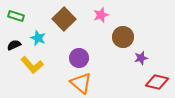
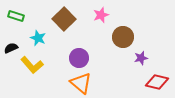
black semicircle: moved 3 px left, 3 px down
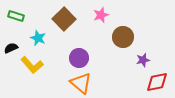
purple star: moved 2 px right, 2 px down
red diamond: rotated 25 degrees counterclockwise
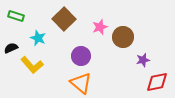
pink star: moved 1 px left, 12 px down
purple circle: moved 2 px right, 2 px up
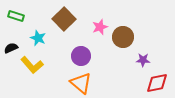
purple star: rotated 16 degrees clockwise
red diamond: moved 1 px down
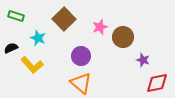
purple star: rotated 16 degrees clockwise
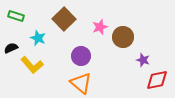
red diamond: moved 3 px up
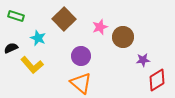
purple star: rotated 24 degrees counterclockwise
red diamond: rotated 20 degrees counterclockwise
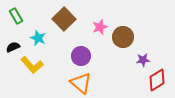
green rectangle: rotated 42 degrees clockwise
black semicircle: moved 2 px right, 1 px up
